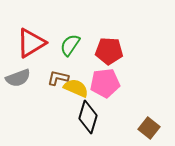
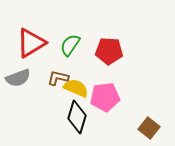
pink pentagon: moved 14 px down
black diamond: moved 11 px left
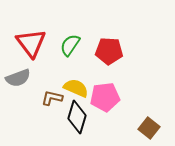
red triangle: rotated 36 degrees counterclockwise
brown L-shape: moved 6 px left, 20 px down
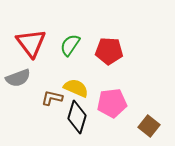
pink pentagon: moved 7 px right, 6 px down
brown square: moved 2 px up
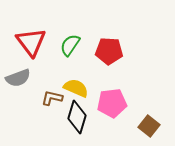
red triangle: moved 1 px up
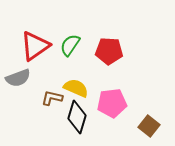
red triangle: moved 4 px right, 4 px down; rotated 32 degrees clockwise
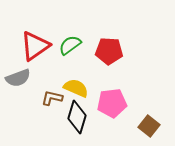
green semicircle: rotated 20 degrees clockwise
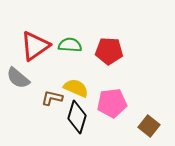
green semicircle: rotated 40 degrees clockwise
gray semicircle: rotated 60 degrees clockwise
